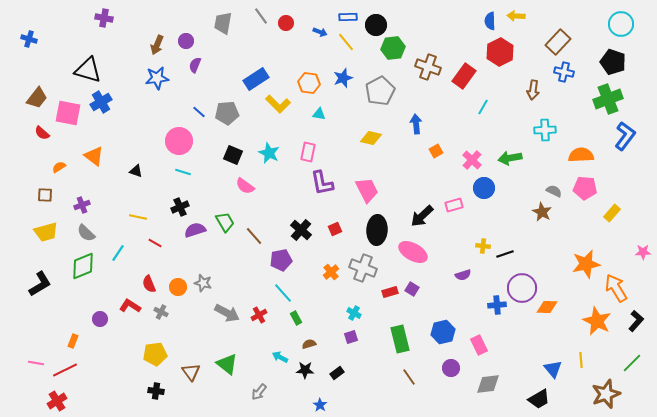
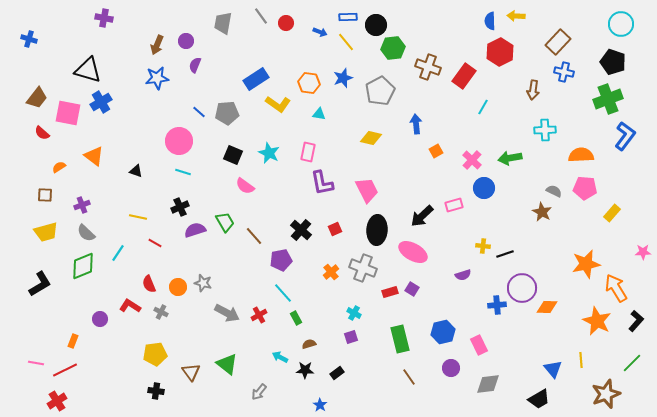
yellow L-shape at (278, 104): rotated 10 degrees counterclockwise
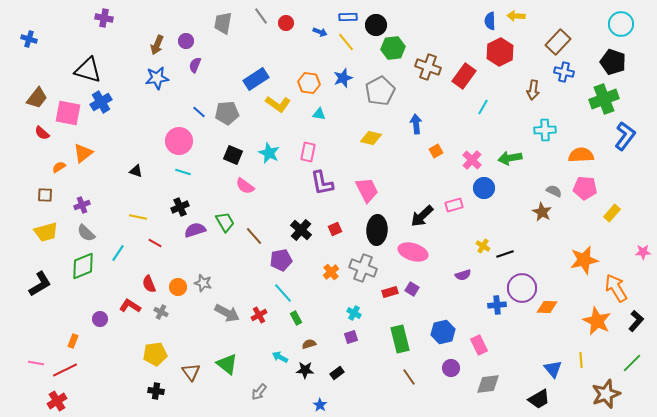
green cross at (608, 99): moved 4 px left
orange triangle at (94, 156): moved 11 px left, 3 px up; rotated 45 degrees clockwise
yellow cross at (483, 246): rotated 24 degrees clockwise
pink ellipse at (413, 252): rotated 12 degrees counterclockwise
orange star at (586, 264): moved 2 px left, 4 px up
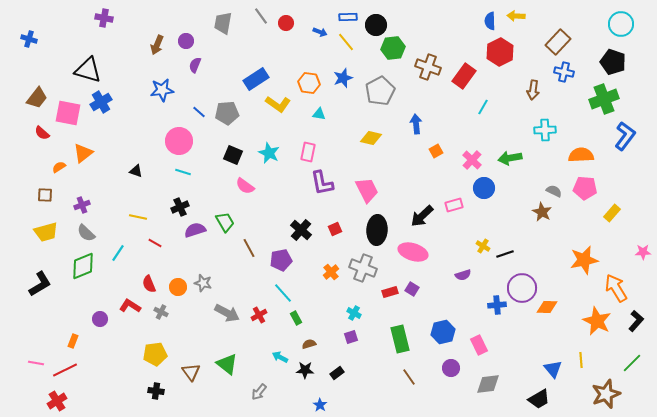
blue star at (157, 78): moved 5 px right, 12 px down
brown line at (254, 236): moved 5 px left, 12 px down; rotated 12 degrees clockwise
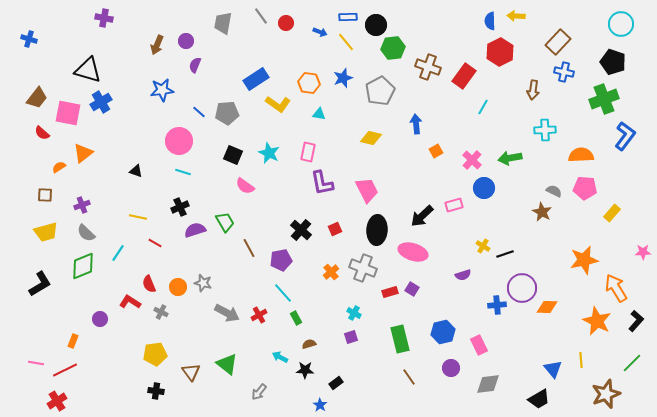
red L-shape at (130, 306): moved 4 px up
black rectangle at (337, 373): moved 1 px left, 10 px down
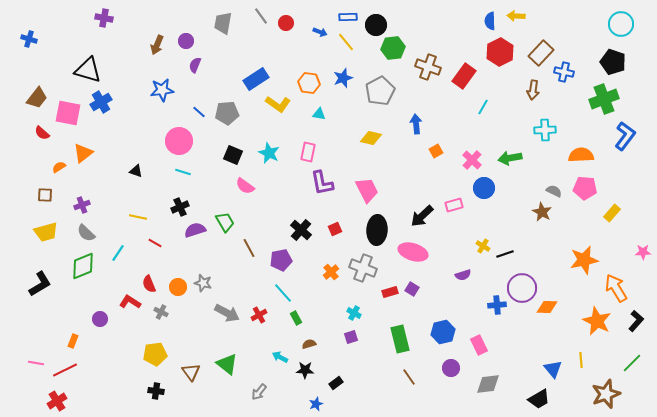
brown rectangle at (558, 42): moved 17 px left, 11 px down
blue star at (320, 405): moved 4 px left, 1 px up; rotated 16 degrees clockwise
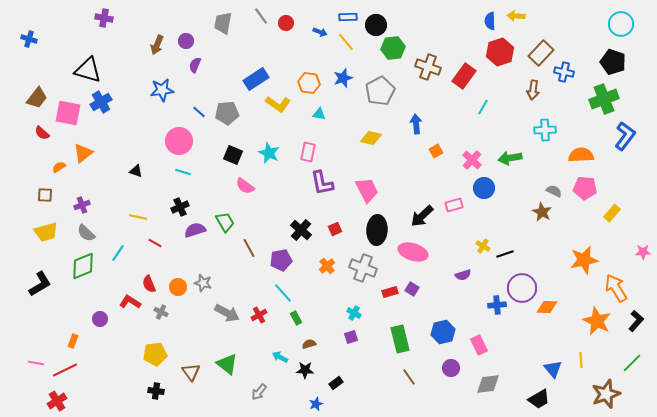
red hexagon at (500, 52): rotated 8 degrees clockwise
orange cross at (331, 272): moved 4 px left, 6 px up
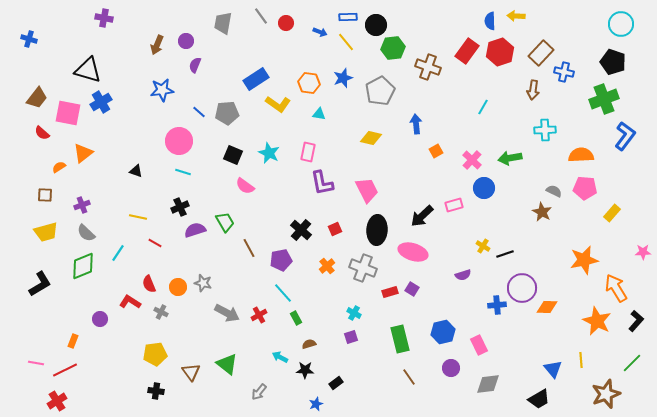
red rectangle at (464, 76): moved 3 px right, 25 px up
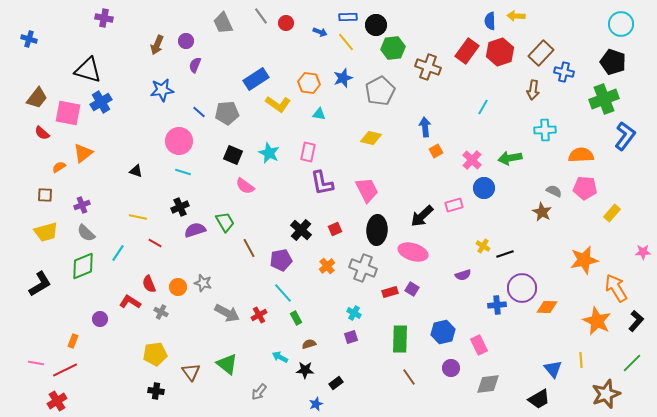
gray trapezoid at (223, 23): rotated 35 degrees counterclockwise
blue arrow at (416, 124): moved 9 px right, 3 px down
green rectangle at (400, 339): rotated 16 degrees clockwise
